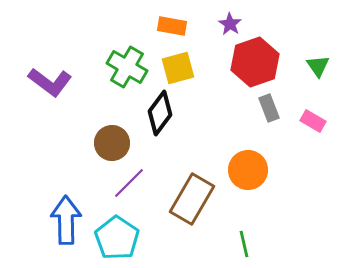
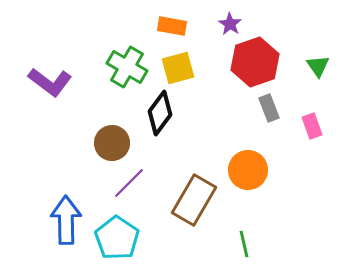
pink rectangle: moved 1 px left, 5 px down; rotated 40 degrees clockwise
brown rectangle: moved 2 px right, 1 px down
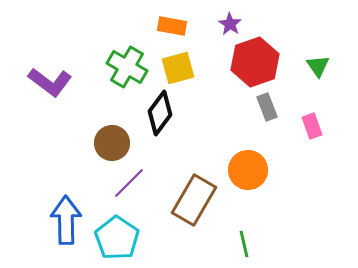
gray rectangle: moved 2 px left, 1 px up
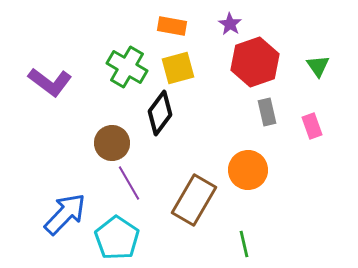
gray rectangle: moved 5 px down; rotated 8 degrees clockwise
purple line: rotated 75 degrees counterclockwise
blue arrow: moved 1 px left, 6 px up; rotated 45 degrees clockwise
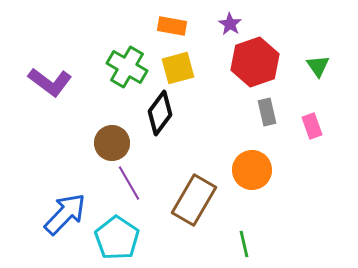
orange circle: moved 4 px right
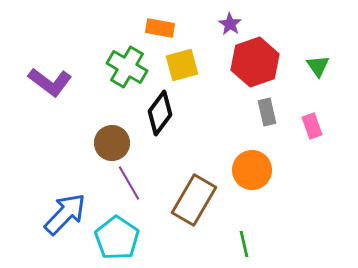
orange rectangle: moved 12 px left, 2 px down
yellow square: moved 4 px right, 3 px up
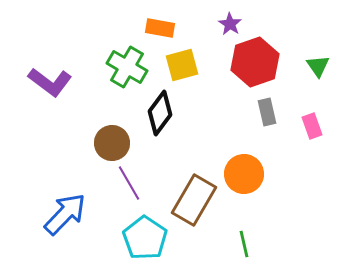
orange circle: moved 8 px left, 4 px down
cyan pentagon: moved 28 px right
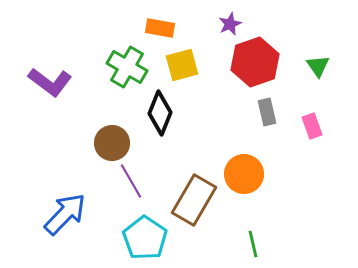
purple star: rotated 15 degrees clockwise
black diamond: rotated 15 degrees counterclockwise
purple line: moved 2 px right, 2 px up
green line: moved 9 px right
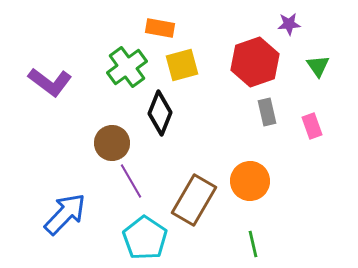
purple star: moved 59 px right; rotated 20 degrees clockwise
green cross: rotated 24 degrees clockwise
orange circle: moved 6 px right, 7 px down
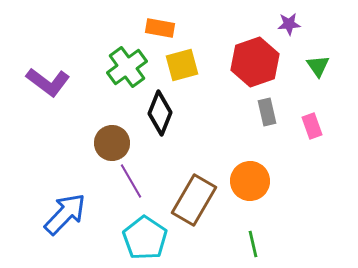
purple L-shape: moved 2 px left
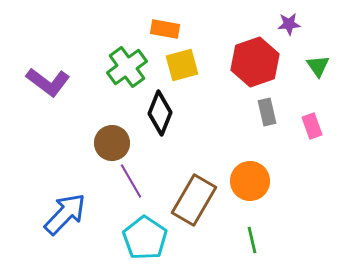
orange rectangle: moved 5 px right, 1 px down
green line: moved 1 px left, 4 px up
